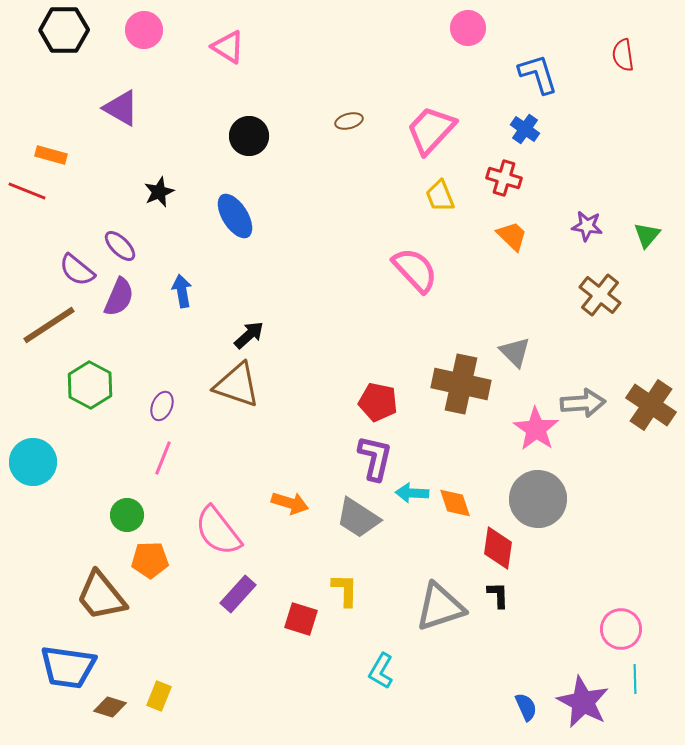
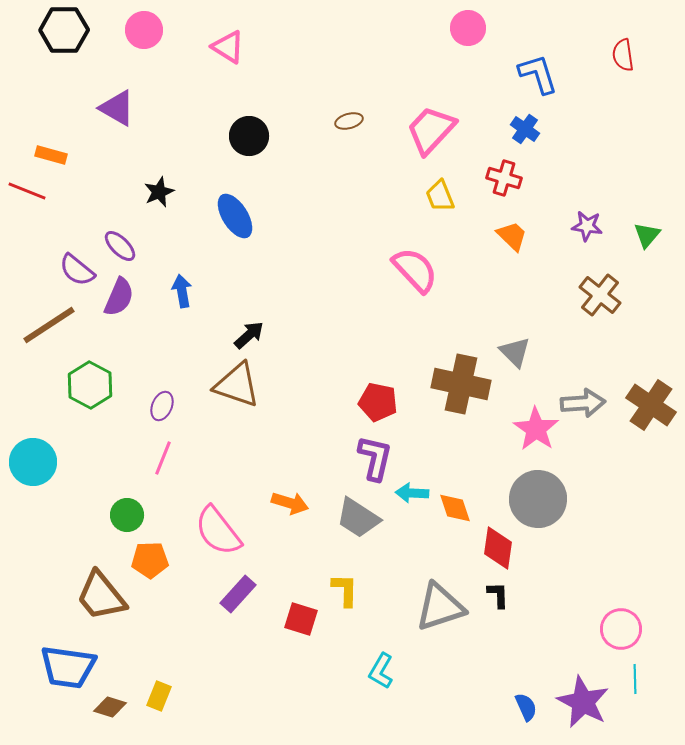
purple triangle at (121, 108): moved 4 px left
orange diamond at (455, 503): moved 5 px down
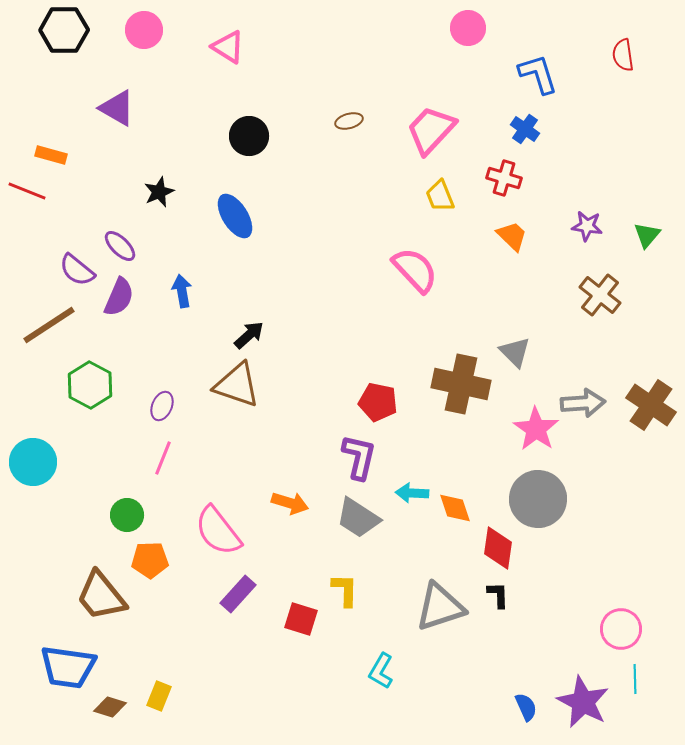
purple L-shape at (375, 458): moved 16 px left, 1 px up
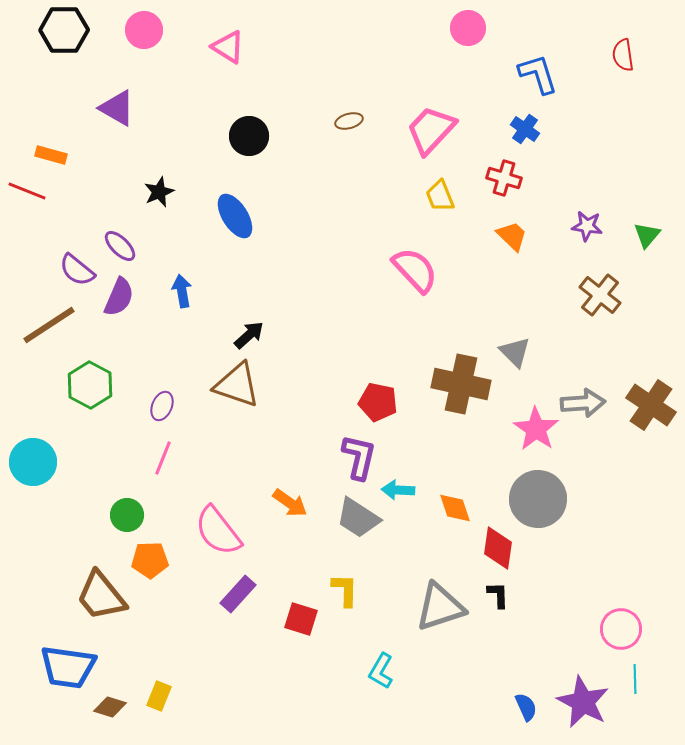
cyan arrow at (412, 493): moved 14 px left, 3 px up
orange arrow at (290, 503): rotated 18 degrees clockwise
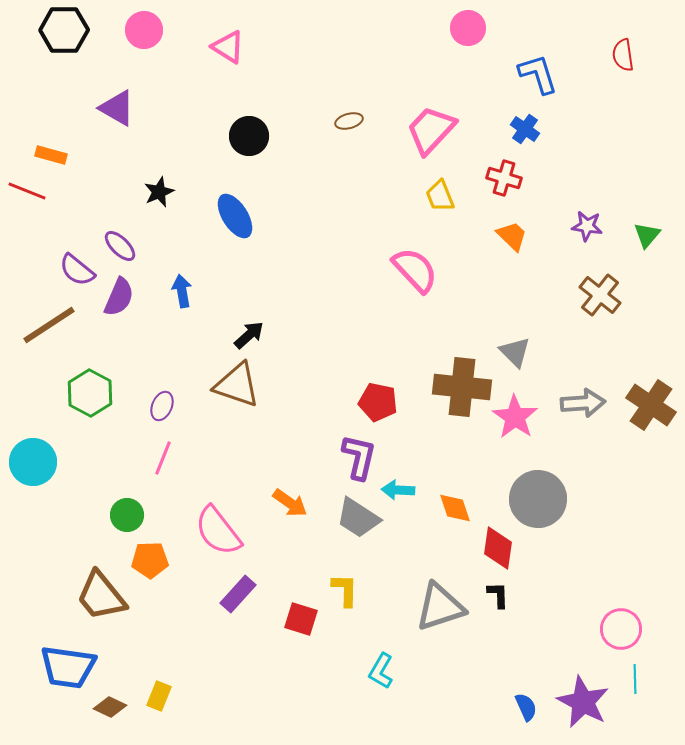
brown cross at (461, 384): moved 1 px right, 3 px down; rotated 6 degrees counterclockwise
green hexagon at (90, 385): moved 8 px down
pink star at (536, 429): moved 21 px left, 12 px up
brown diamond at (110, 707): rotated 8 degrees clockwise
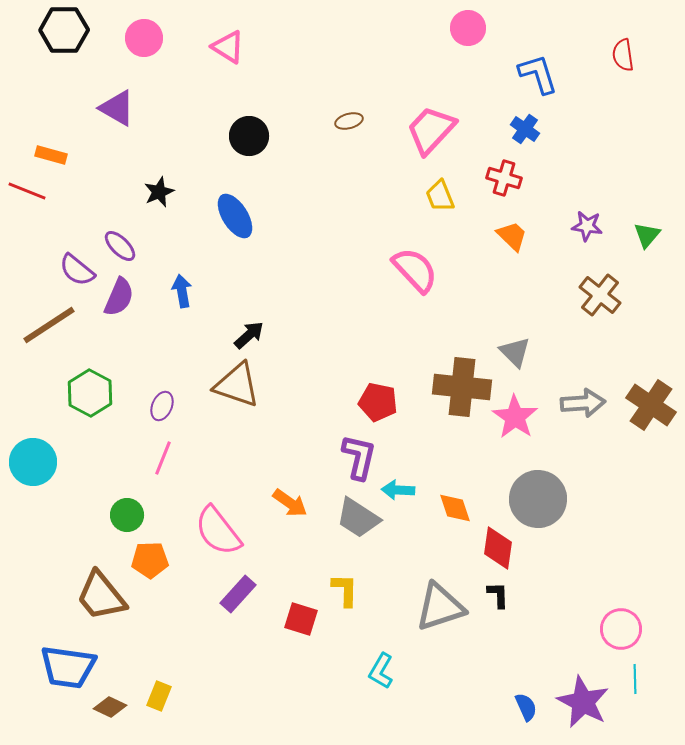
pink circle at (144, 30): moved 8 px down
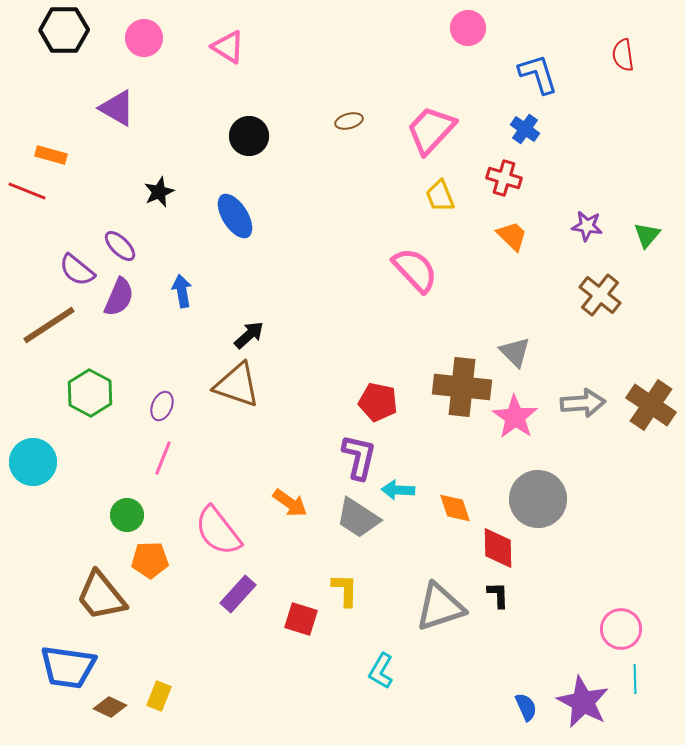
red diamond at (498, 548): rotated 9 degrees counterclockwise
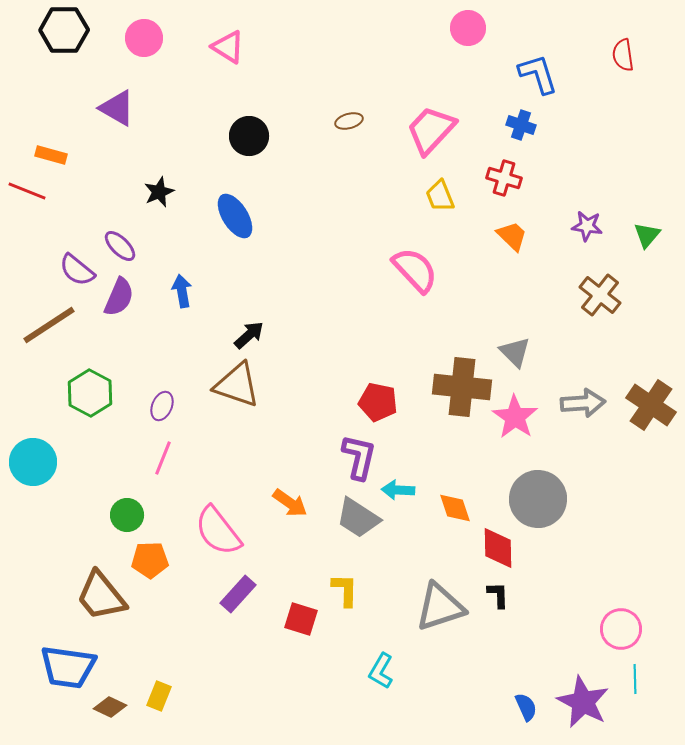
blue cross at (525, 129): moved 4 px left, 4 px up; rotated 16 degrees counterclockwise
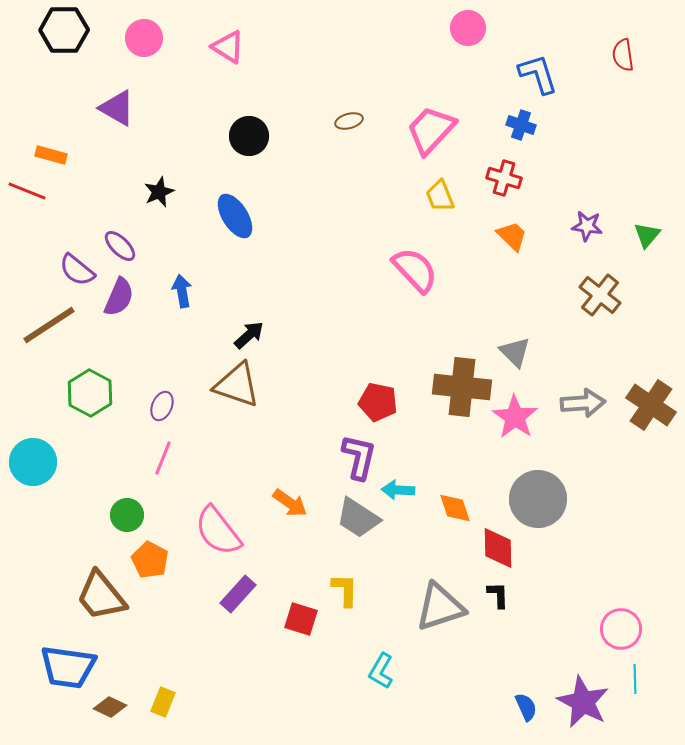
orange pentagon at (150, 560): rotated 30 degrees clockwise
yellow rectangle at (159, 696): moved 4 px right, 6 px down
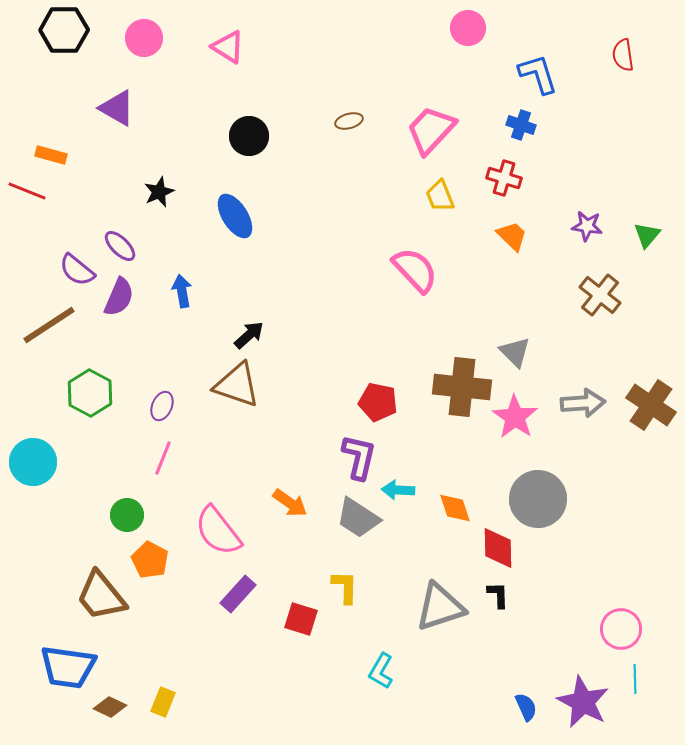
yellow L-shape at (345, 590): moved 3 px up
